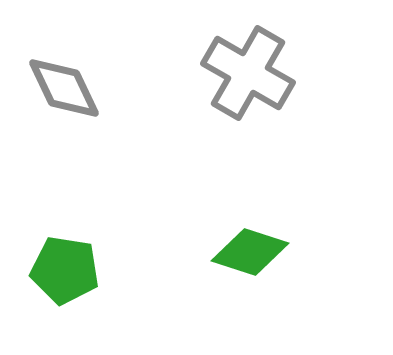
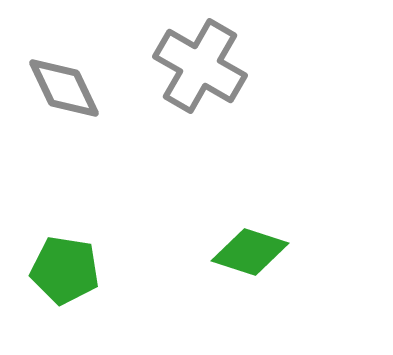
gray cross: moved 48 px left, 7 px up
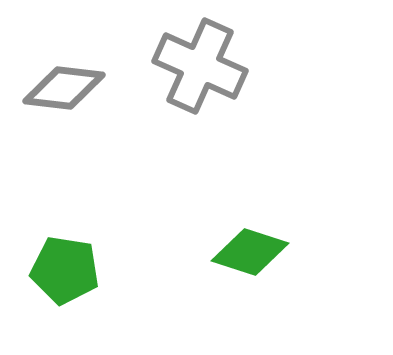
gray cross: rotated 6 degrees counterclockwise
gray diamond: rotated 58 degrees counterclockwise
